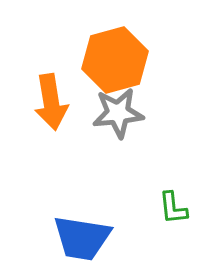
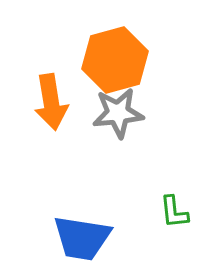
green L-shape: moved 1 px right, 4 px down
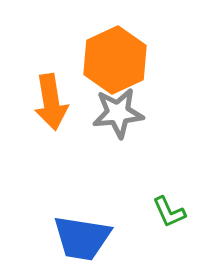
orange hexagon: rotated 10 degrees counterclockwise
green L-shape: moved 5 px left; rotated 18 degrees counterclockwise
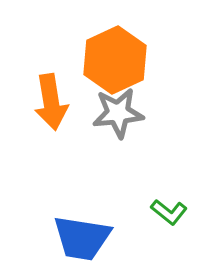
green L-shape: rotated 27 degrees counterclockwise
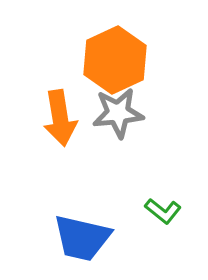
orange arrow: moved 9 px right, 16 px down
green L-shape: moved 6 px left, 1 px up
blue trapezoid: rotated 4 degrees clockwise
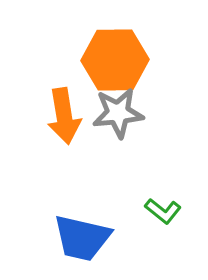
orange hexagon: rotated 24 degrees clockwise
orange arrow: moved 4 px right, 2 px up
